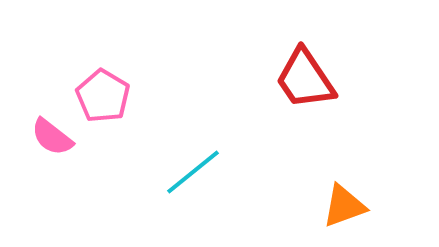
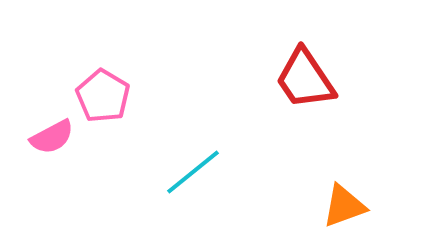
pink semicircle: rotated 66 degrees counterclockwise
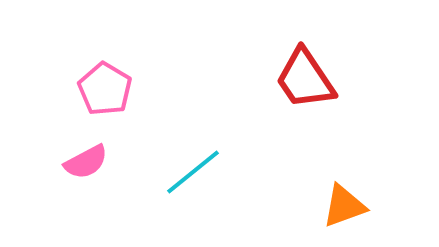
pink pentagon: moved 2 px right, 7 px up
pink semicircle: moved 34 px right, 25 px down
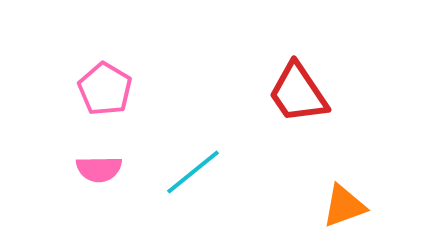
red trapezoid: moved 7 px left, 14 px down
pink semicircle: moved 13 px right, 7 px down; rotated 27 degrees clockwise
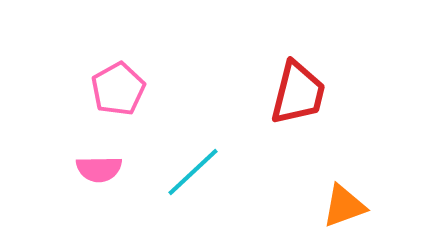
pink pentagon: moved 13 px right; rotated 12 degrees clockwise
red trapezoid: rotated 132 degrees counterclockwise
cyan line: rotated 4 degrees counterclockwise
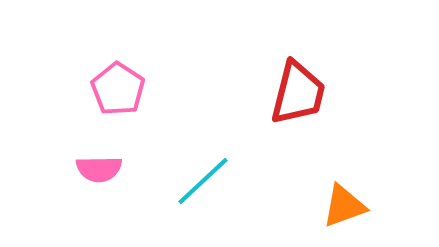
pink pentagon: rotated 10 degrees counterclockwise
cyan line: moved 10 px right, 9 px down
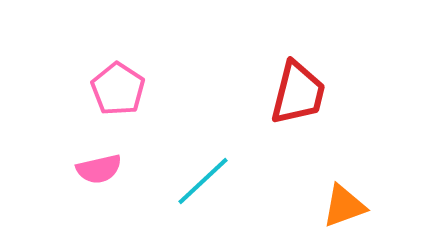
pink semicircle: rotated 12 degrees counterclockwise
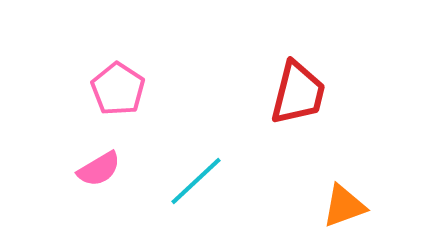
pink semicircle: rotated 18 degrees counterclockwise
cyan line: moved 7 px left
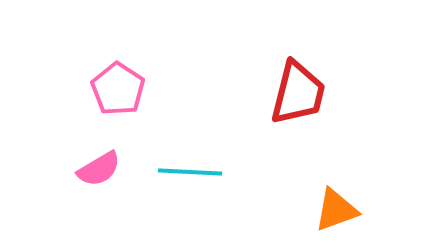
cyan line: moved 6 px left, 9 px up; rotated 46 degrees clockwise
orange triangle: moved 8 px left, 4 px down
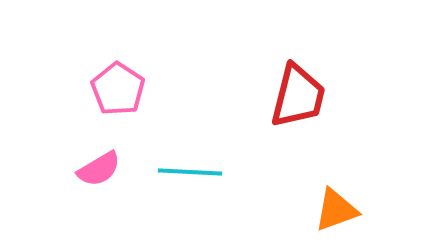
red trapezoid: moved 3 px down
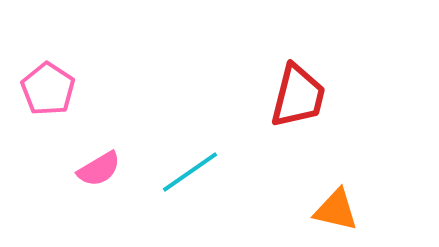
pink pentagon: moved 70 px left
cyan line: rotated 38 degrees counterclockwise
orange triangle: rotated 33 degrees clockwise
